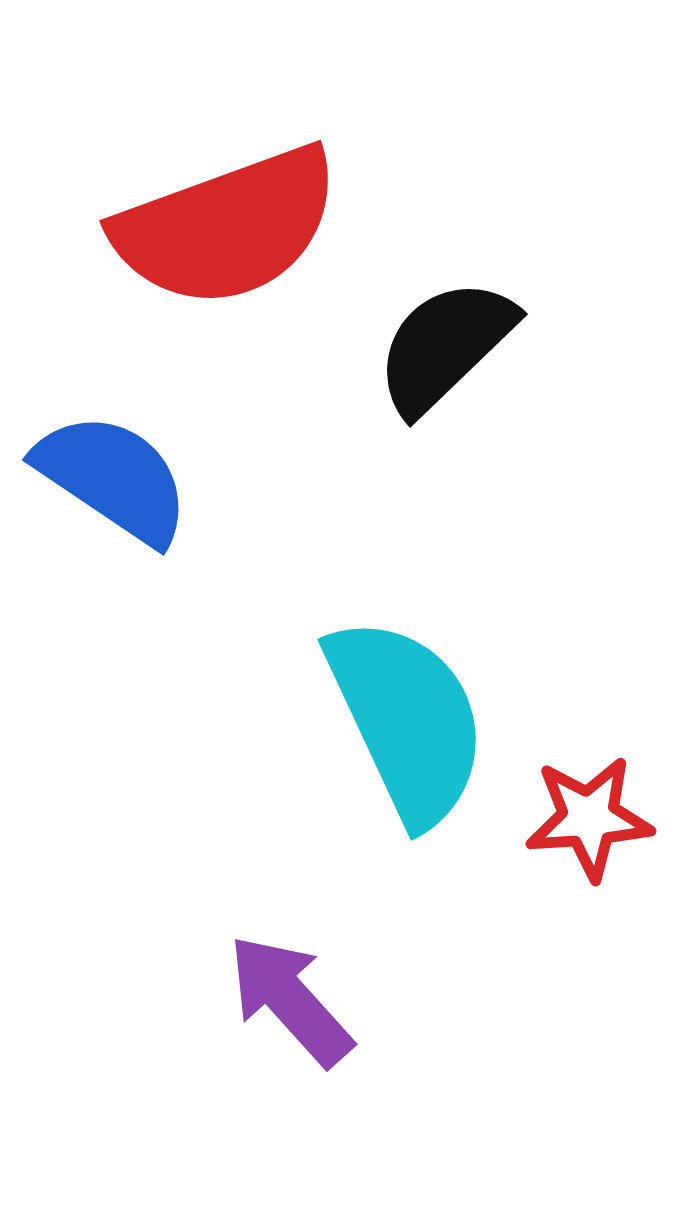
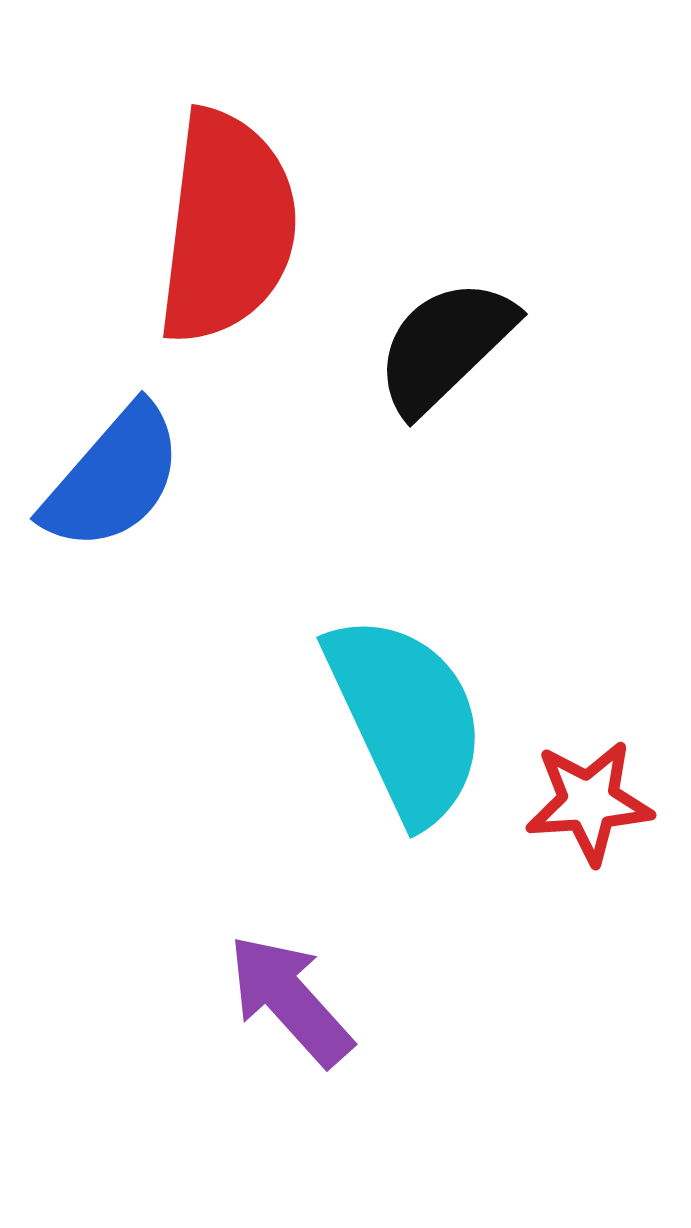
red semicircle: rotated 63 degrees counterclockwise
blue semicircle: rotated 97 degrees clockwise
cyan semicircle: moved 1 px left, 2 px up
red star: moved 16 px up
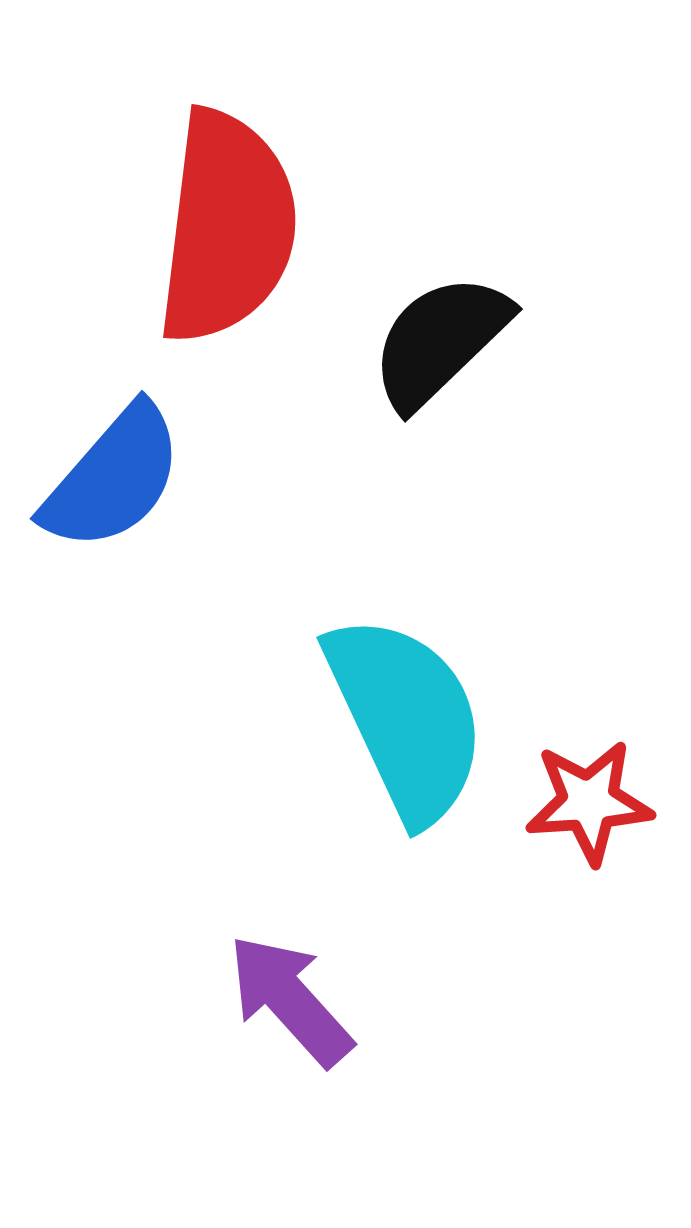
black semicircle: moved 5 px left, 5 px up
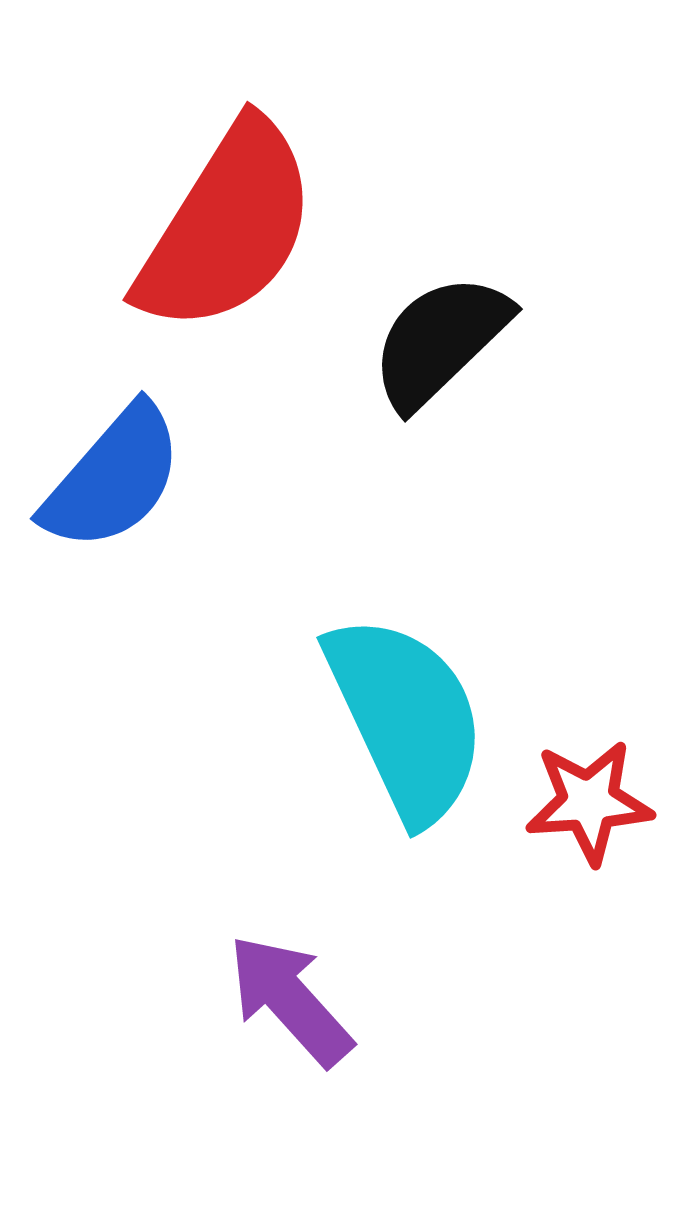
red semicircle: rotated 25 degrees clockwise
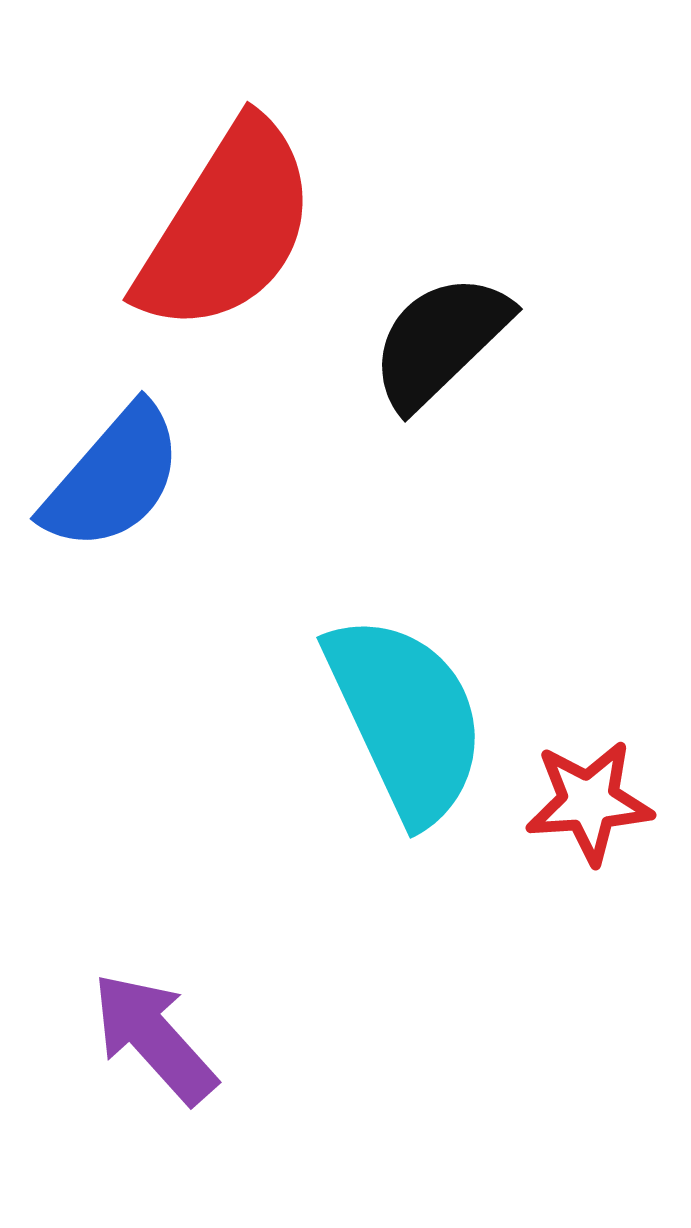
purple arrow: moved 136 px left, 38 px down
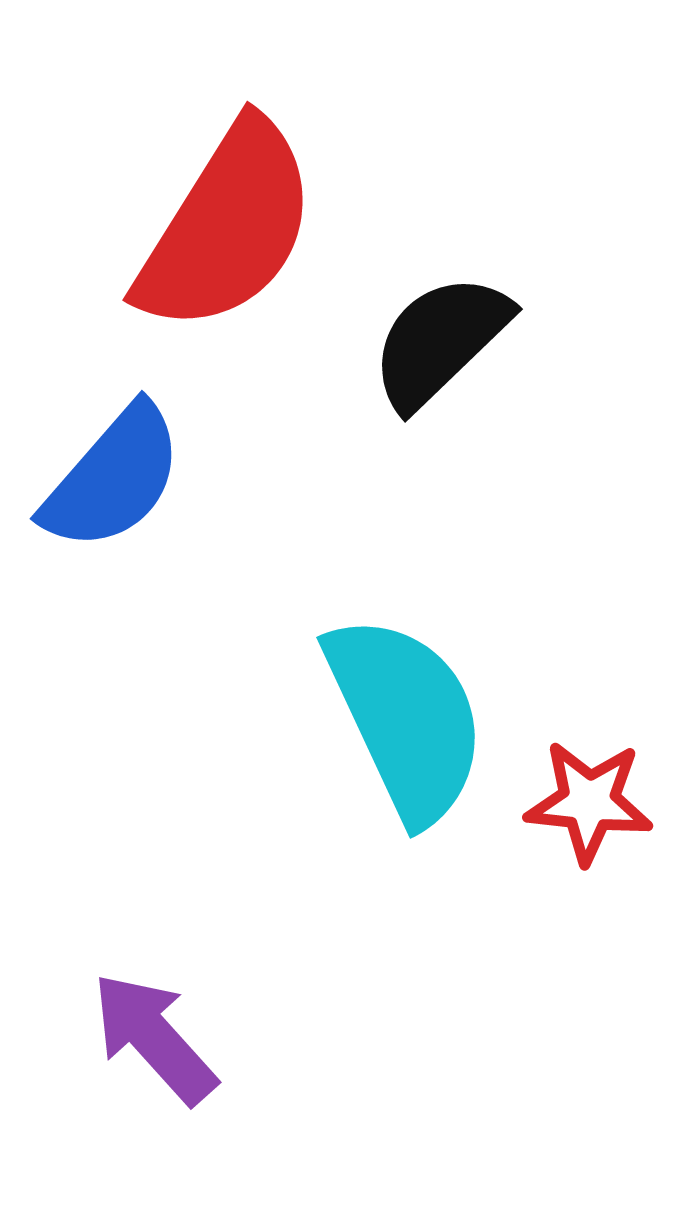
red star: rotated 10 degrees clockwise
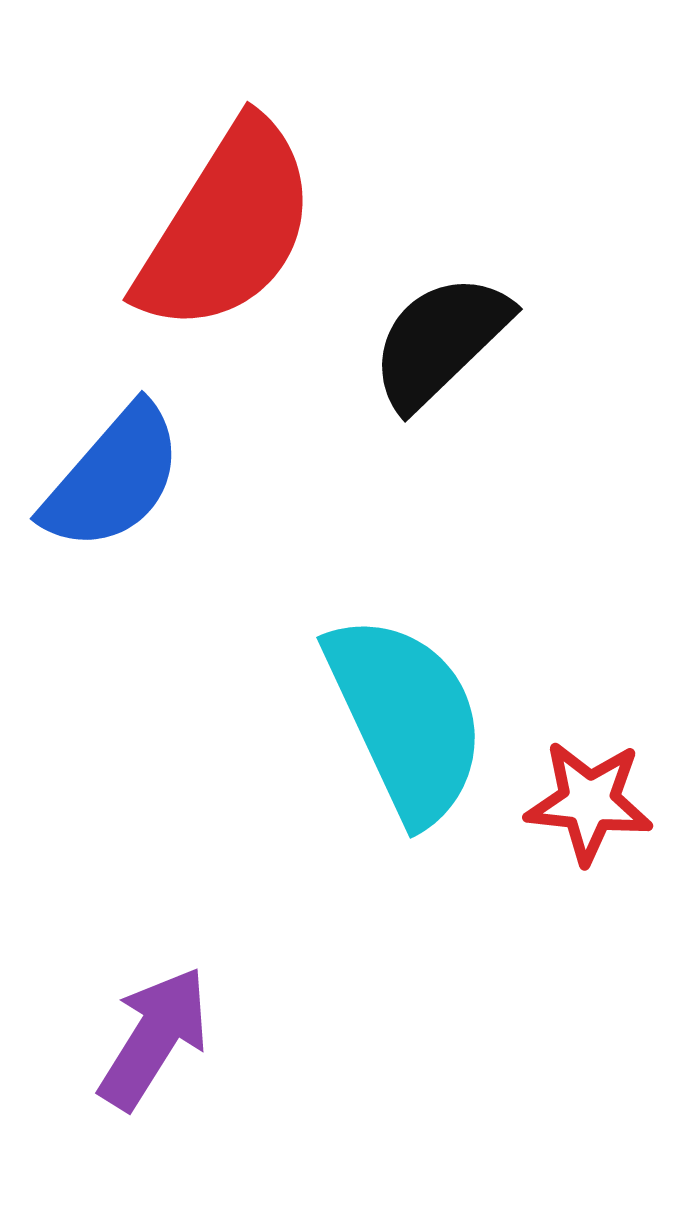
purple arrow: rotated 74 degrees clockwise
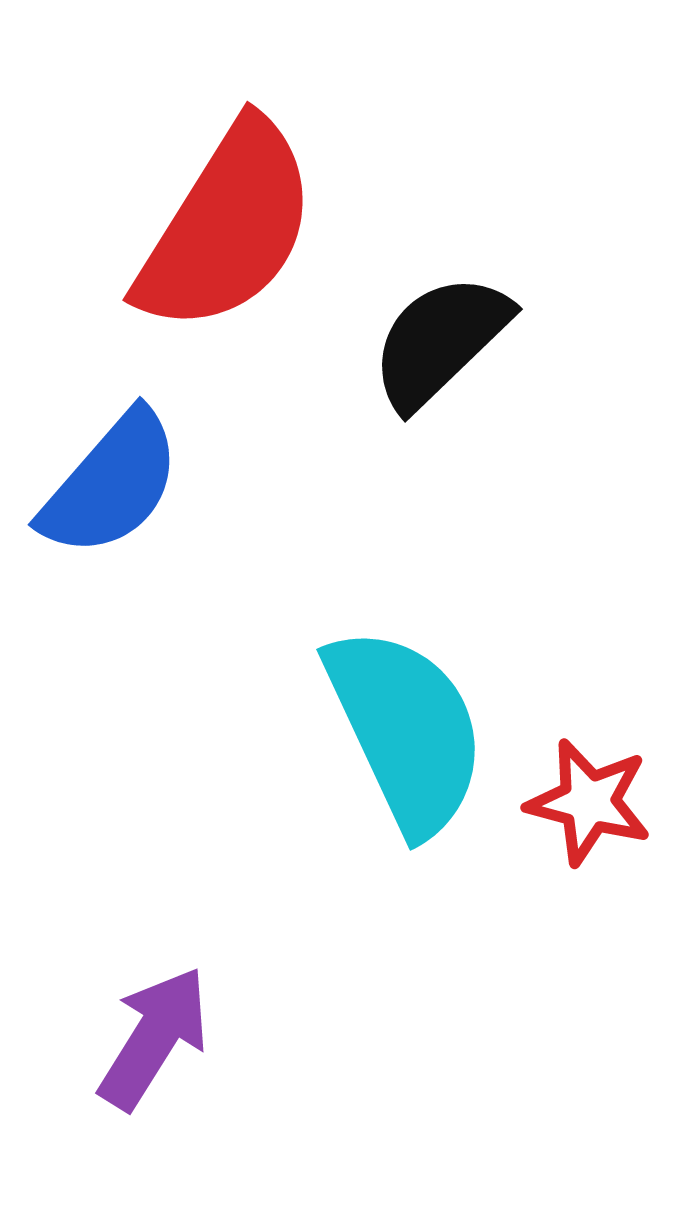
blue semicircle: moved 2 px left, 6 px down
cyan semicircle: moved 12 px down
red star: rotated 9 degrees clockwise
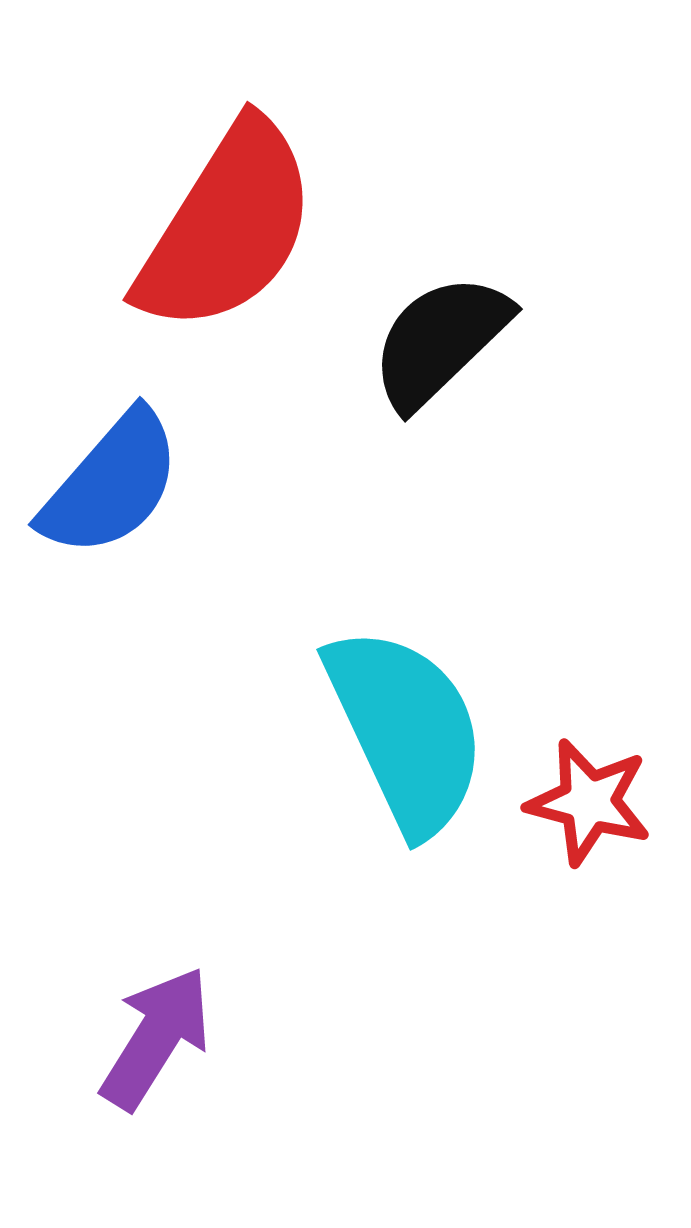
purple arrow: moved 2 px right
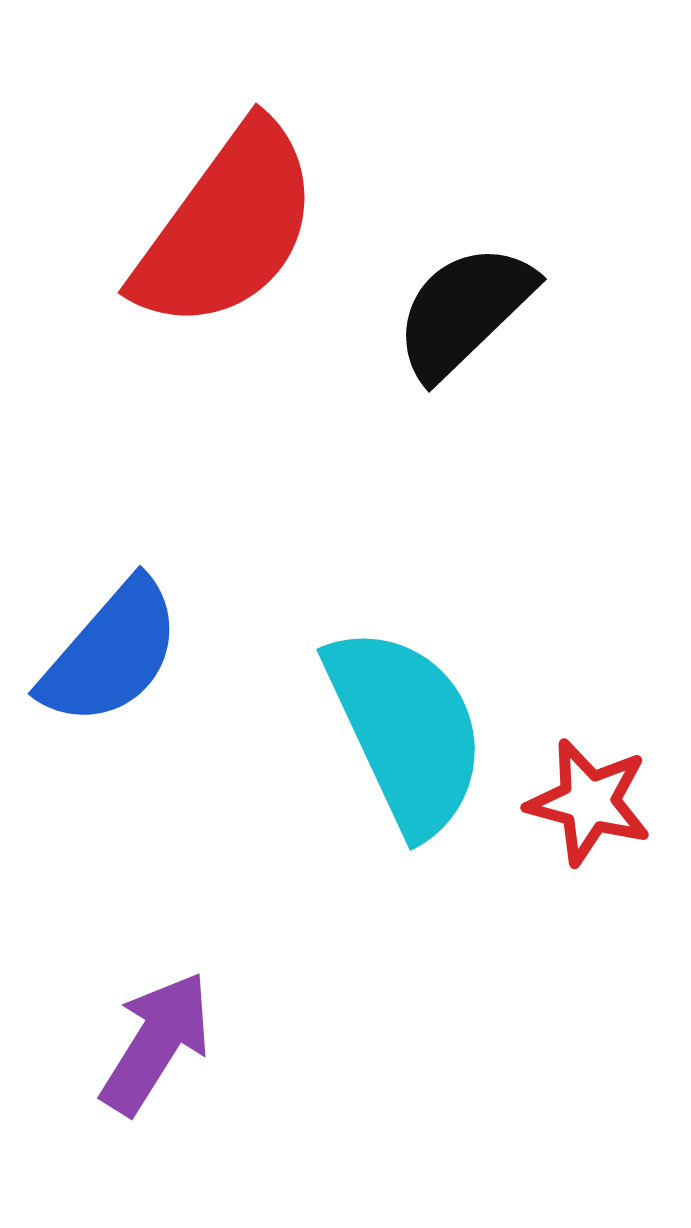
red semicircle: rotated 4 degrees clockwise
black semicircle: moved 24 px right, 30 px up
blue semicircle: moved 169 px down
purple arrow: moved 5 px down
